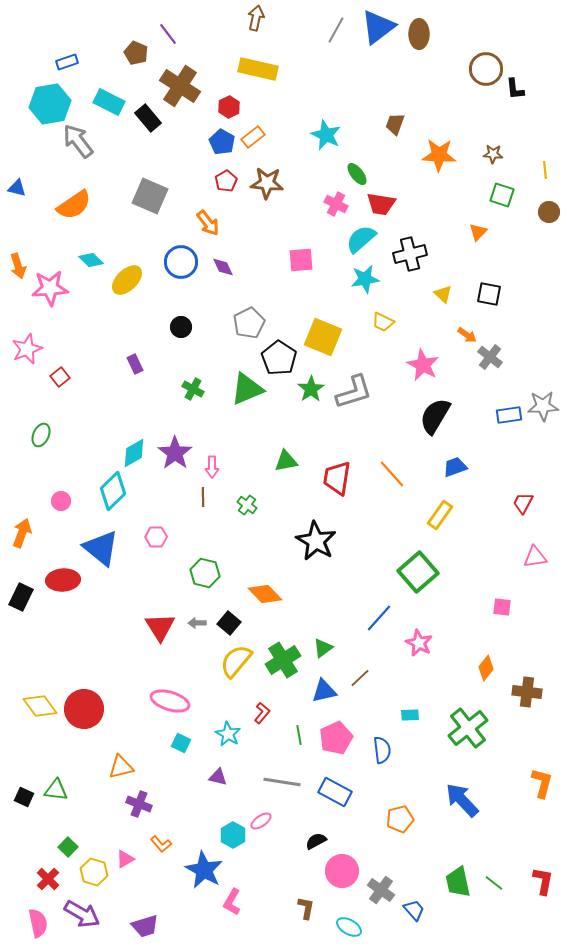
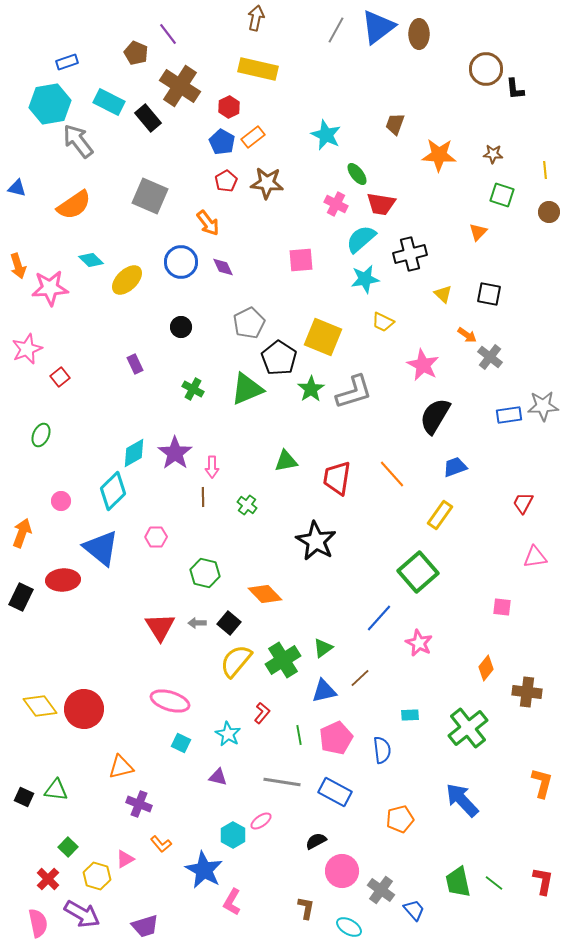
yellow hexagon at (94, 872): moved 3 px right, 4 px down
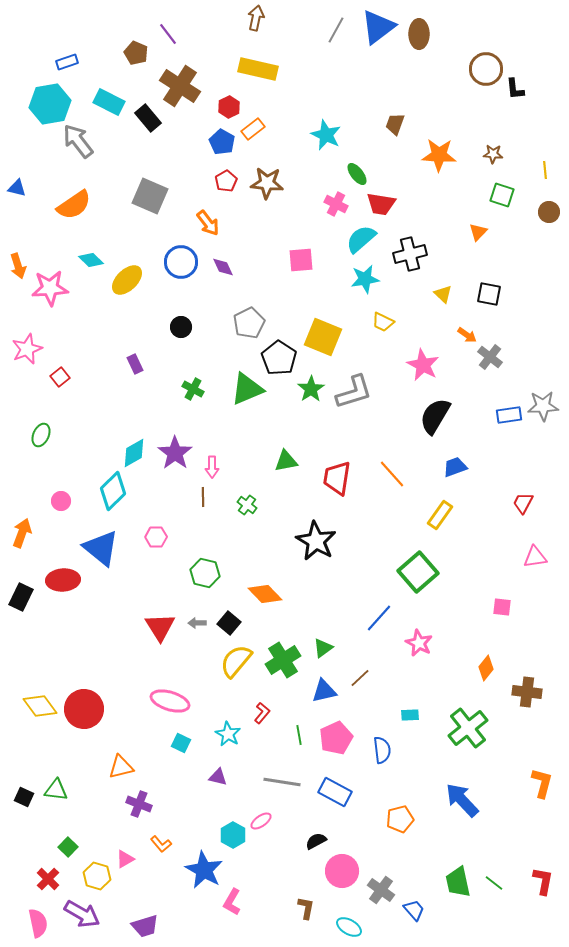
orange rectangle at (253, 137): moved 8 px up
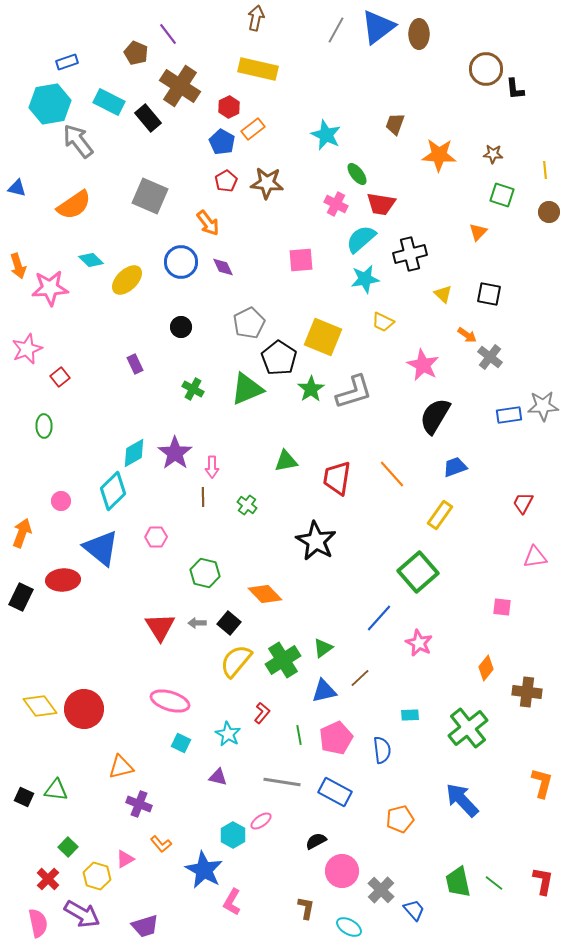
green ellipse at (41, 435): moved 3 px right, 9 px up; rotated 25 degrees counterclockwise
gray cross at (381, 890): rotated 8 degrees clockwise
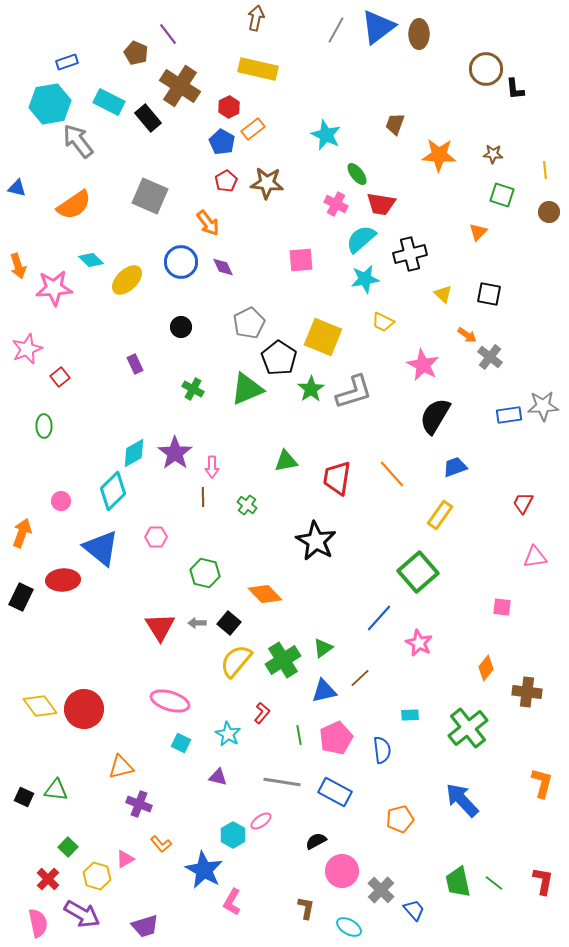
pink star at (50, 288): moved 4 px right
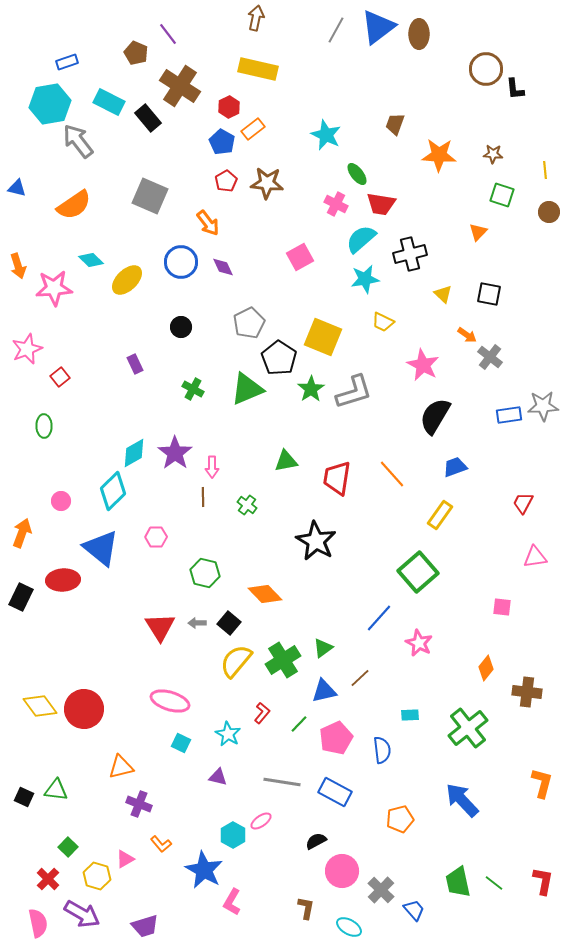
pink square at (301, 260): moved 1 px left, 3 px up; rotated 24 degrees counterclockwise
green line at (299, 735): moved 11 px up; rotated 54 degrees clockwise
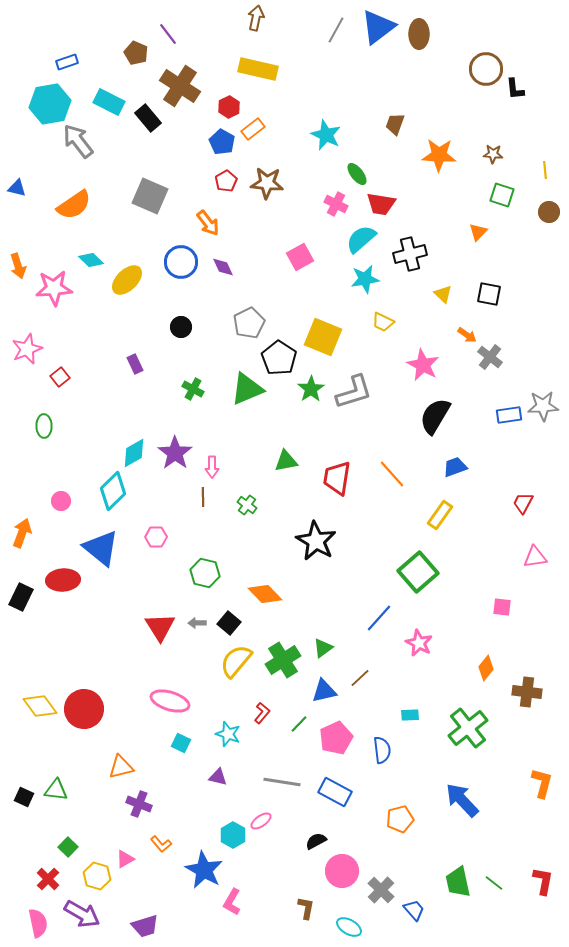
cyan star at (228, 734): rotated 10 degrees counterclockwise
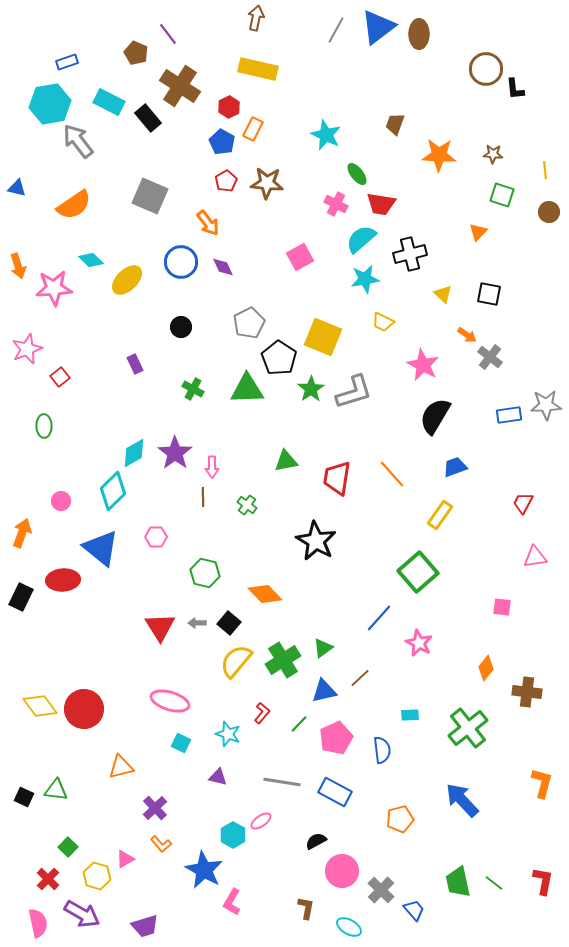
orange rectangle at (253, 129): rotated 25 degrees counterclockwise
green triangle at (247, 389): rotated 21 degrees clockwise
gray star at (543, 406): moved 3 px right, 1 px up
purple cross at (139, 804): moved 16 px right, 4 px down; rotated 25 degrees clockwise
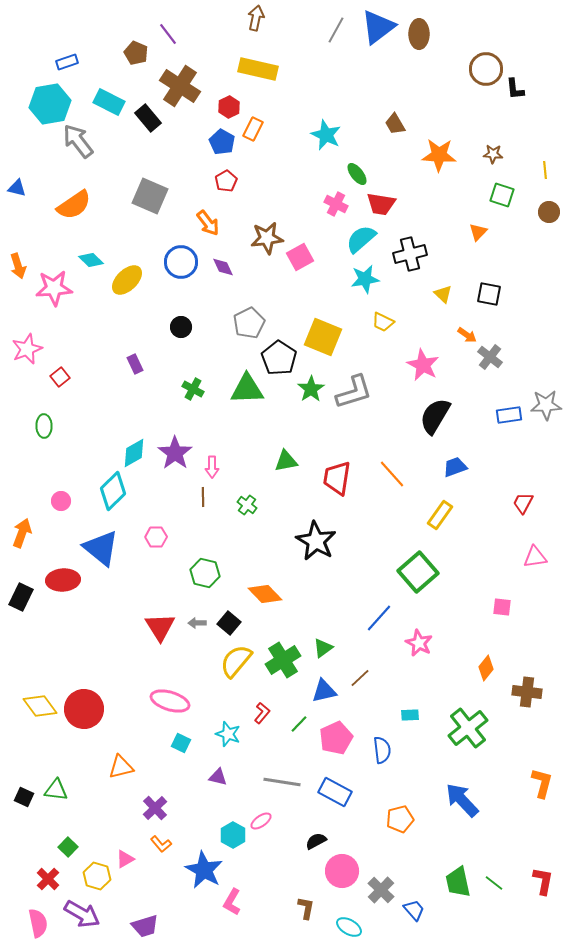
brown trapezoid at (395, 124): rotated 50 degrees counterclockwise
brown star at (267, 183): moved 55 px down; rotated 12 degrees counterclockwise
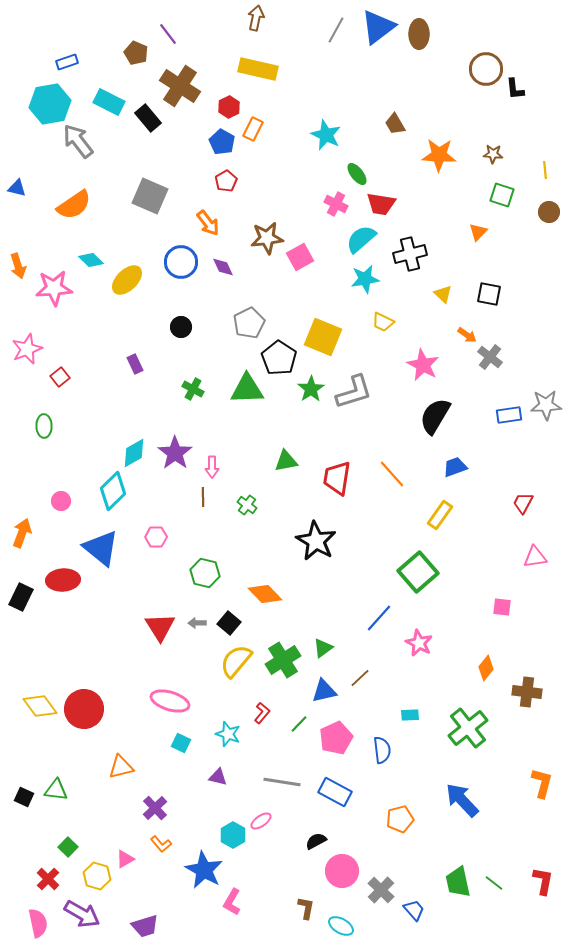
cyan ellipse at (349, 927): moved 8 px left, 1 px up
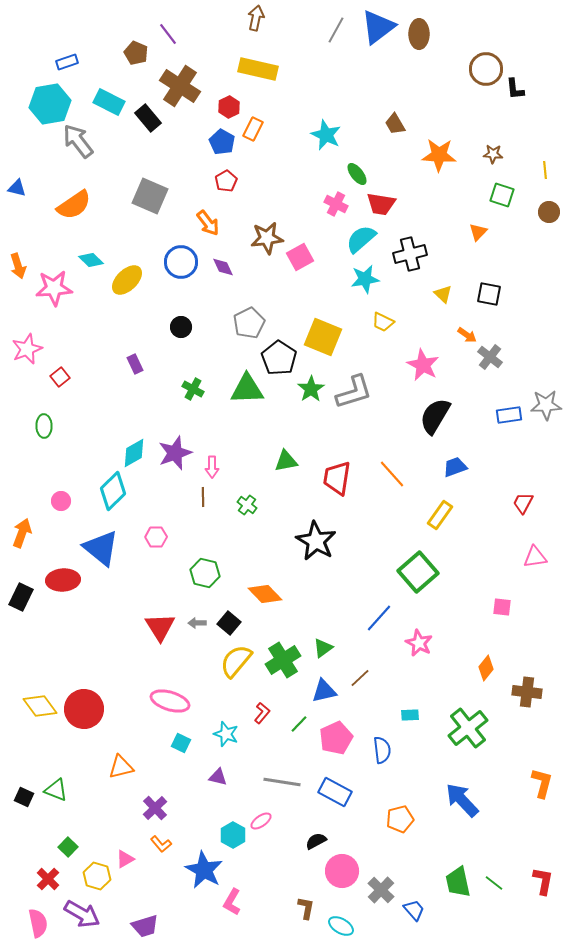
purple star at (175, 453): rotated 16 degrees clockwise
cyan star at (228, 734): moved 2 px left
green triangle at (56, 790): rotated 15 degrees clockwise
